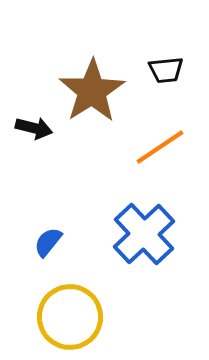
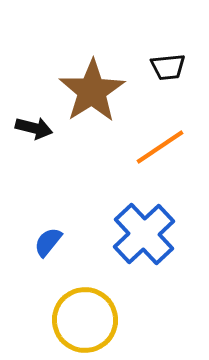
black trapezoid: moved 2 px right, 3 px up
yellow circle: moved 15 px right, 3 px down
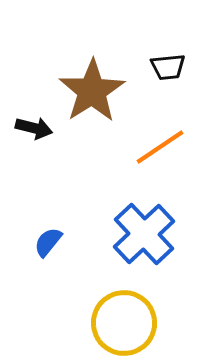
yellow circle: moved 39 px right, 3 px down
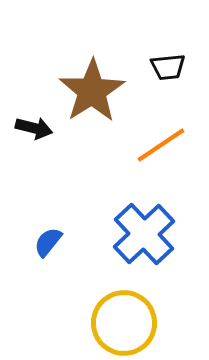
orange line: moved 1 px right, 2 px up
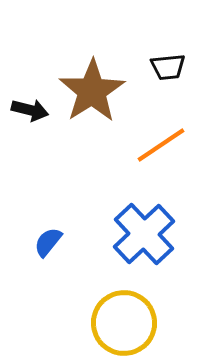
black arrow: moved 4 px left, 18 px up
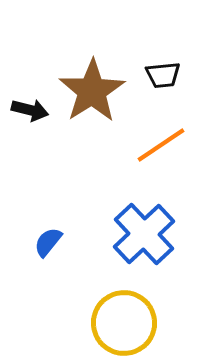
black trapezoid: moved 5 px left, 8 px down
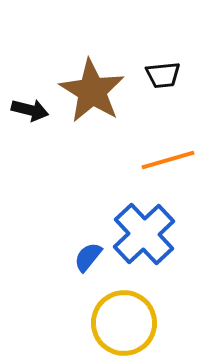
brown star: rotated 8 degrees counterclockwise
orange line: moved 7 px right, 15 px down; rotated 18 degrees clockwise
blue semicircle: moved 40 px right, 15 px down
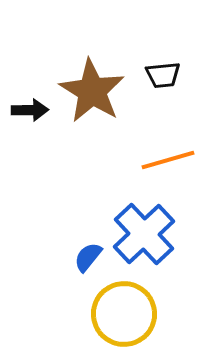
black arrow: rotated 15 degrees counterclockwise
yellow circle: moved 9 px up
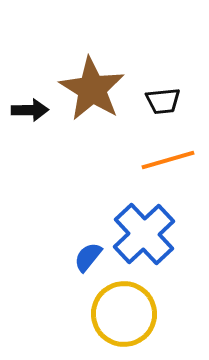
black trapezoid: moved 26 px down
brown star: moved 2 px up
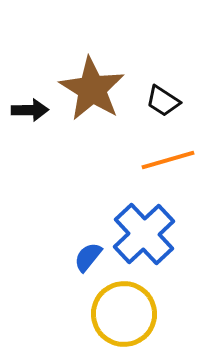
black trapezoid: rotated 39 degrees clockwise
